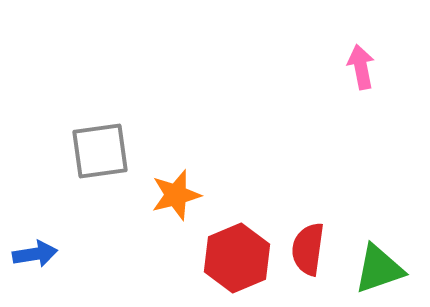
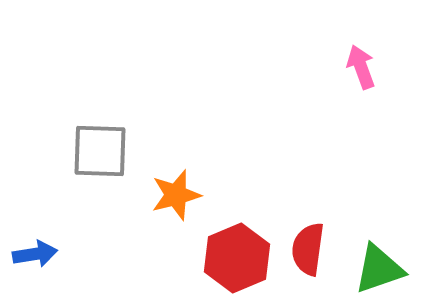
pink arrow: rotated 9 degrees counterclockwise
gray square: rotated 10 degrees clockwise
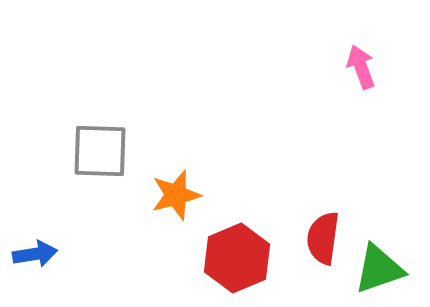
red semicircle: moved 15 px right, 11 px up
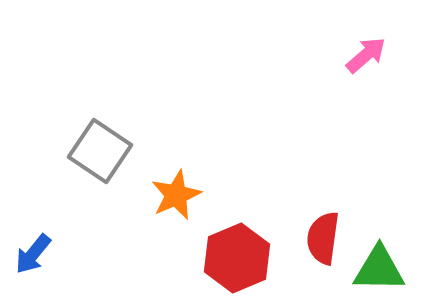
pink arrow: moved 5 px right, 12 px up; rotated 69 degrees clockwise
gray square: rotated 32 degrees clockwise
orange star: rotated 9 degrees counterclockwise
blue arrow: moved 2 px left; rotated 138 degrees clockwise
green triangle: rotated 20 degrees clockwise
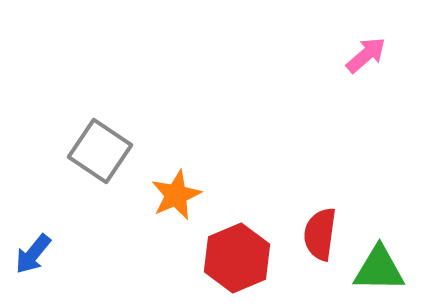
red semicircle: moved 3 px left, 4 px up
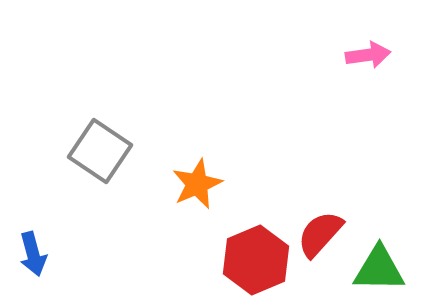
pink arrow: moved 2 px right; rotated 33 degrees clockwise
orange star: moved 21 px right, 11 px up
red semicircle: rotated 34 degrees clockwise
blue arrow: rotated 54 degrees counterclockwise
red hexagon: moved 19 px right, 2 px down
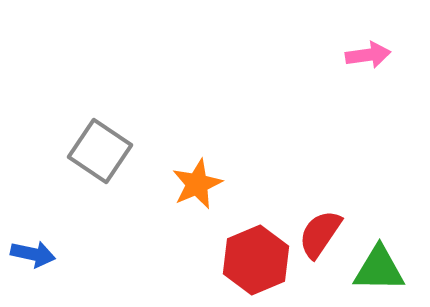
red semicircle: rotated 8 degrees counterclockwise
blue arrow: rotated 63 degrees counterclockwise
